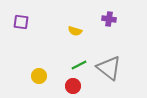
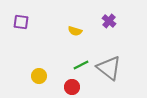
purple cross: moved 2 px down; rotated 32 degrees clockwise
green line: moved 2 px right
red circle: moved 1 px left, 1 px down
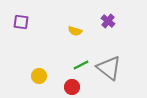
purple cross: moved 1 px left
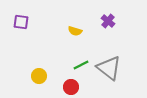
red circle: moved 1 px left
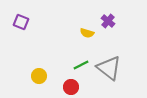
purple square: rotated 14 degrees clockwise
yellow semicircle: moved 12 px right, 2 px down
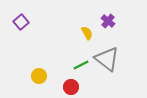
purple square: rotated 28 degrees clockwise
yellow semicircle: rotated 136 degrees counterclockwise
gray triangle: moved 2 px left, 9 px up
